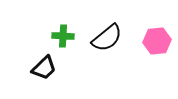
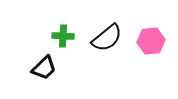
pink hexagon: moved 6 px left
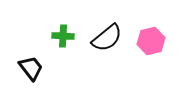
pink hexagon: rotated 8 degrees counterclockwise
black trapezoid: moved 13 px left; rotated 84 degrees counterclockwise
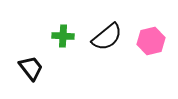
black semicircle: moved 1 px up
